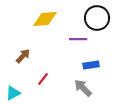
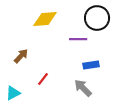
brown arrow: moved 2 px left
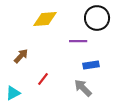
purple line: moved 2 px down
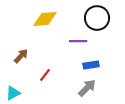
red line: moved 2 px right, 4 px up
gray arrow: moved 4 px right; rotated 90 degrees clockwise
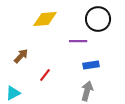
black circle: moved 1 px right, 1 px down
gray arrow: moved 3 px down; rotated 30 degrees counterclockwise
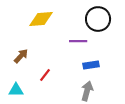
yellow diamond: moved 4 px left
cyan triangle: moved 3 px right, 3 px up; rotated 28 degrees clockwise
